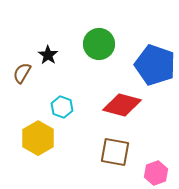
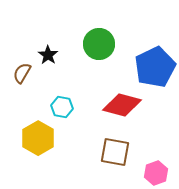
blue pentagon: moved 2 px down; rotated 27 degrees clockwise
cyan hexagon: rotated 10 degrees counterclockwise
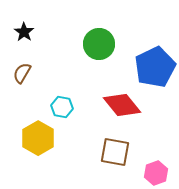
black star: moved 24 px left, 23 px up
red diamond: rotated 36 degrees clockwise
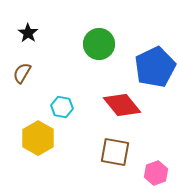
black star: moved 4 px right, 1 px down
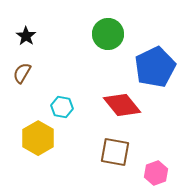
black star: moved 2 px left, 3 px down
green circle: moved 9 px right, 10 px up
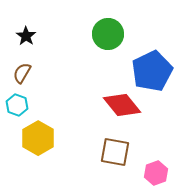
blue pentagon: moved 3 px left, 4 px down
cyan hexagon: moved 45 px left, 2 px up; rotated 10 degrees clockwise
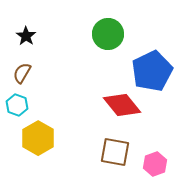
pink hexagon: moved 1 px left, 9 px up
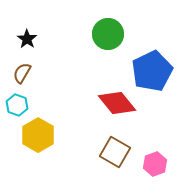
black star: moved 1 px right, 3 px down
red diamond: moved 5 px left, 2 px up
yellow hexagon: moved 3 px up
brown square: rotated 20 degrees clockwise
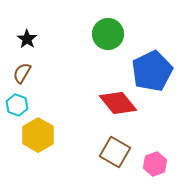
red diamond: moved 1 px right
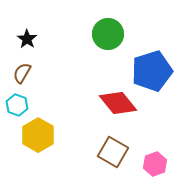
blue pentagon: rotated 9 degrees clockwise
brown square: moved 2 px left
